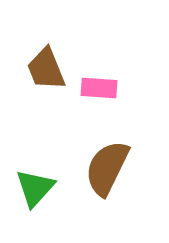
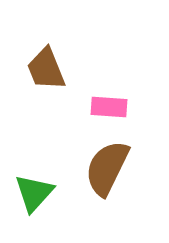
pink rectangle: moved 10 px right, 19 px down
green triangle: moved 1 px left, 5 px down
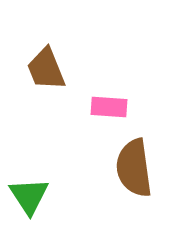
brown semicircle: moved 27 px right; rotated 34 degrees counterclockwise
green triangle: moved 5 px left, 3 px down; rotated 15 degrees counterclockwise
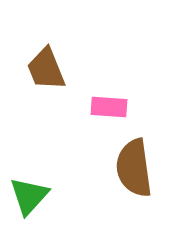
green triangle: rotated 15 degrees clockwise
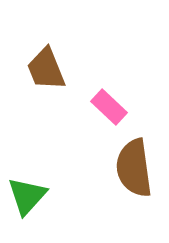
pink rectangle: rotated 39 degrees clockwise
green triangle: moved 2 px left
